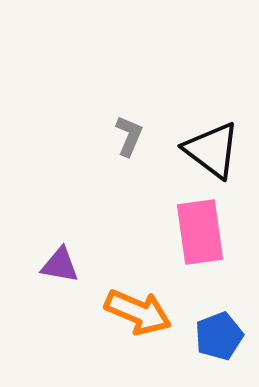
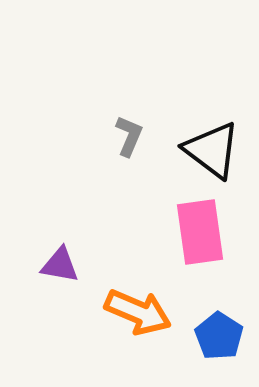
blue pentagon: rotated 18 degrees counterclockwise
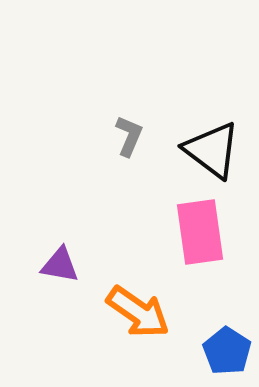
orange arrow: rotated 12 degrees clockwise
blue pentagon: moved 8 px right, 15 px down
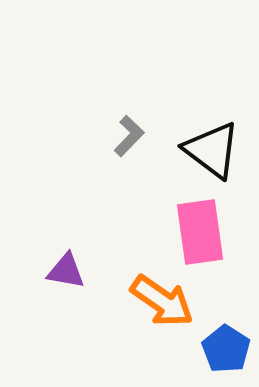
gray L-shape: rotated 21 degrees clockwise
purple triangle: moved 6 px right, 6 px down
orange arrow: moved 24 px right, 11 px up
blue pentagon: moved 1 px left, 2 px up
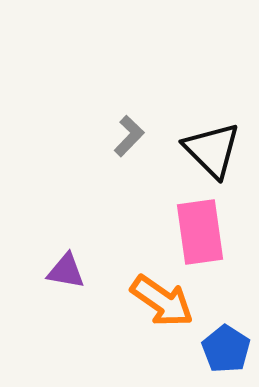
black triangle: rotated 8 degrees clockwise
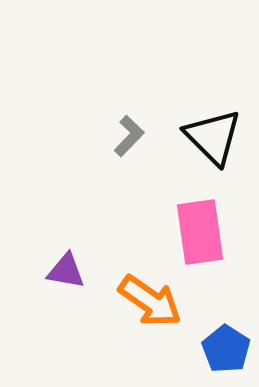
black triangle: moved 1 px right, 13 px up
orange arrow: moved 12 px left
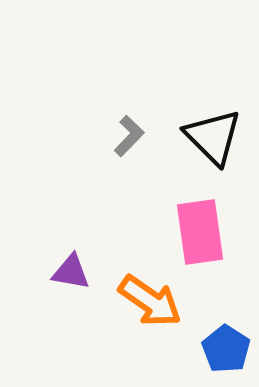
purple triangle: moved 5 px right, 1 px down
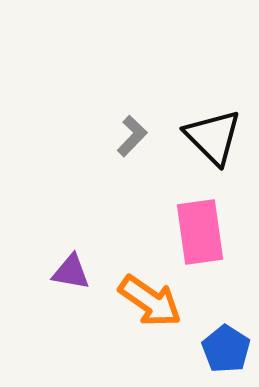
gray L-shape: moved 3 px right
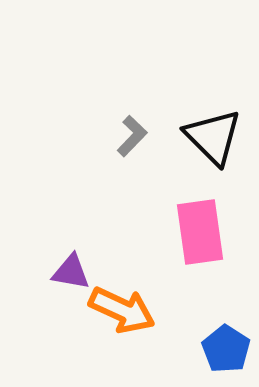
orange arrow: moved 28 px left, 9 px down; rotated 10 degrees counterclockwise
